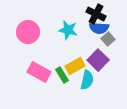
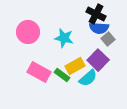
cyan star: moved 4 px left, 8 px down
green rectangle: rotated 21 degrees counterclockwise
cyan semicircle: moved 1 px right, 2 px up; rotated 36 degrees clockwise
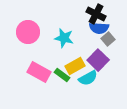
cyan semicircle: rotated 12 degrees clockwise
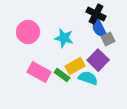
blue semicircle: rotated 60 degrees clockwise
gray square: rotated 16 degrees clockwise
cyan semicircle: rotated 132 degrees counterclockwise
